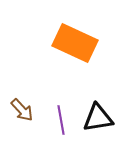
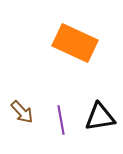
brown arrow: moved 2 px down
black triangle: moved 2 px right, 1 px up
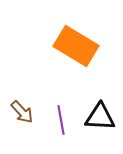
orange rectangle: moved 1 px right, 3 px down; rotated 6 degrees clockwise
black triangle: rotated 12 degrees clockwise
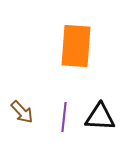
orange rectangle: rotated 63 degrees clockwise
purple line: moved 3 px right, 3 px up; rotated 16 degrees clockwise
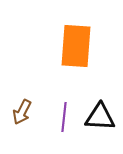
brown arrow: rotated 70 degrees clockwise
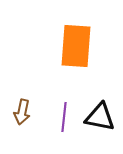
brown arrow: rotated 15 degrees counterclockwise
black triangle: rotated 8 degrees clockwise
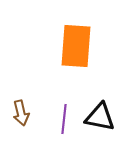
brown arrow: moved 1 px left, 1 px down; rotated 25 degrees counterclockwise
purple line: moved 2 px down
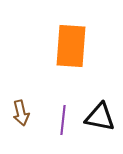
orange rectangle: moved 5 px left
purple line: moved 1 px left, 1 px down
